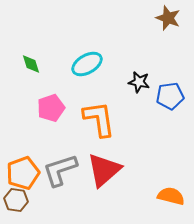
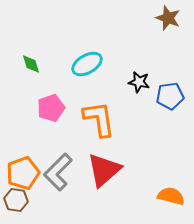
gray L-shape: moved 2 px left, 2 px down; rotated 27 degrees counterclockwise
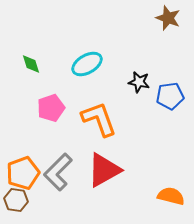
orange L-shape: rotated 12 degrees counterclockwise
red triangle: rotated 12 degrees clockwise
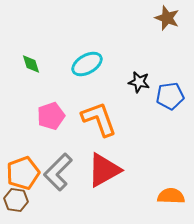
brown star: moved 1 px left
pink pentagon: moved 8 px down
orange semicircle: rotated 12 degrees counterclockwise
